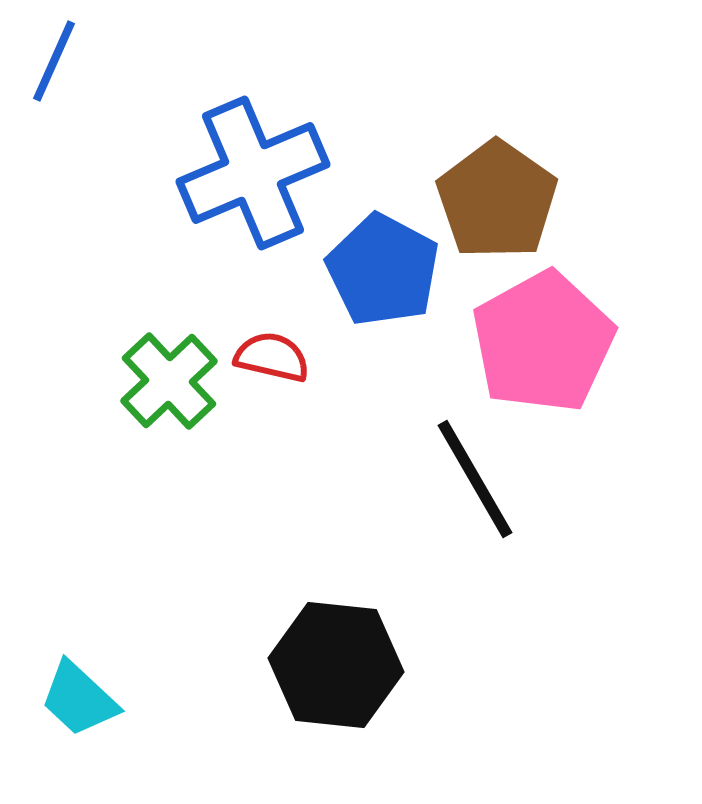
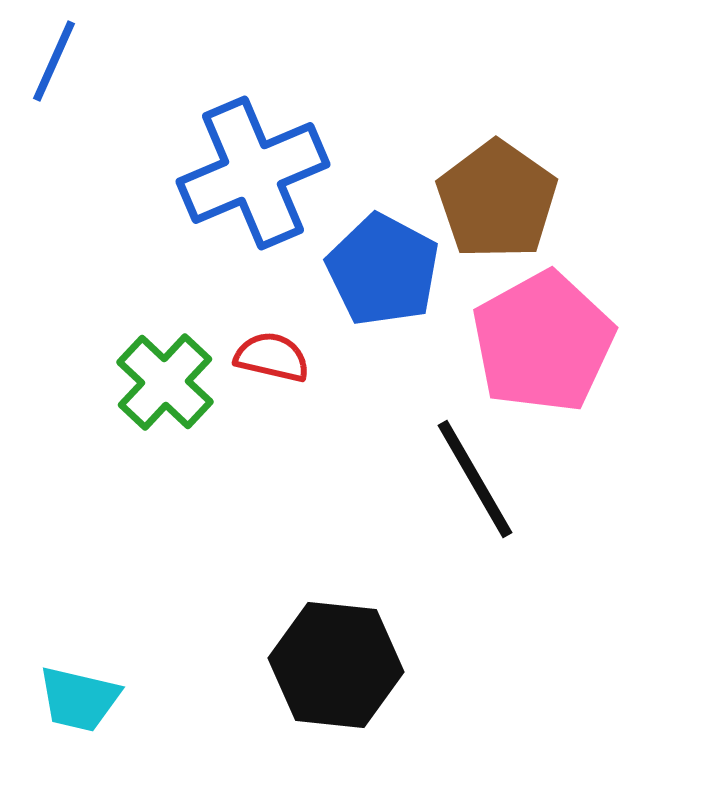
green cross: moved 4 px left, 1 px down; rotated 4 degrees counterclockwise
cyan trapezoid: rotated 30 degrees counterclockwise
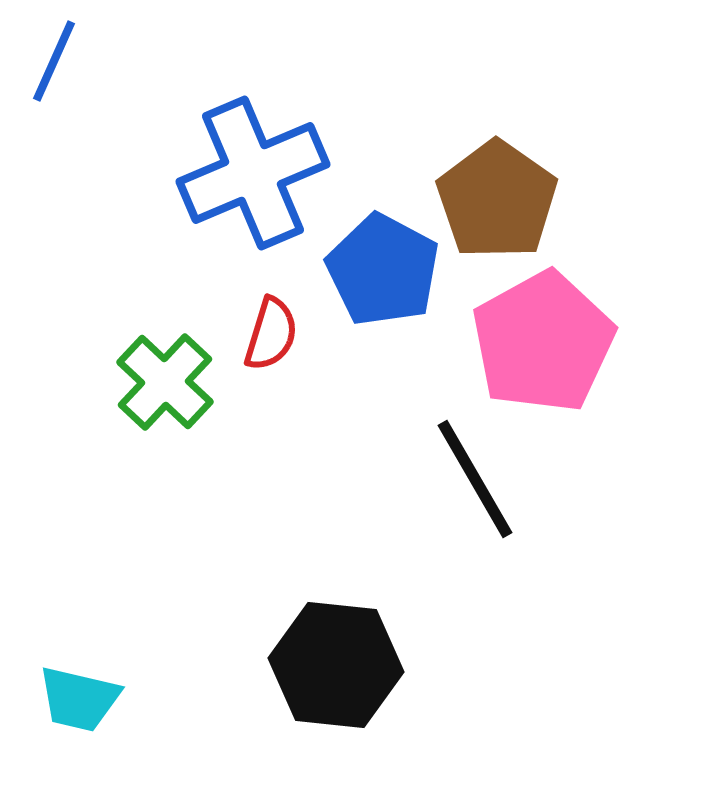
red semicircle: moved 1 px left, 23 px up; rotated 94 degrees clockwise
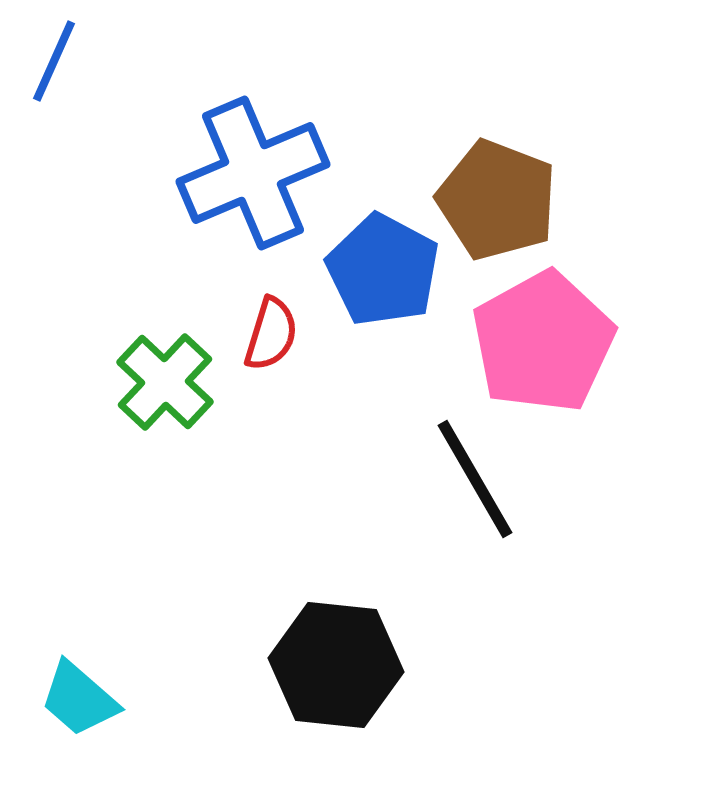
brown pentagon: rotated 14 degrees counterclockwise
cyan trapezoid: rotated 28 degrees clockwise
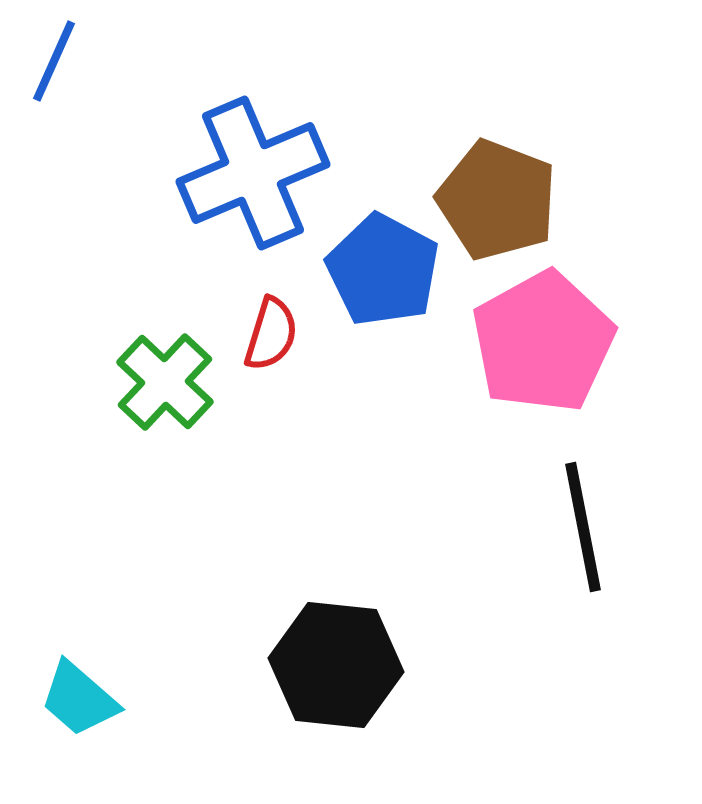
black line: moved 108 px right, 48 px down; rotated 19 degrees clockwise
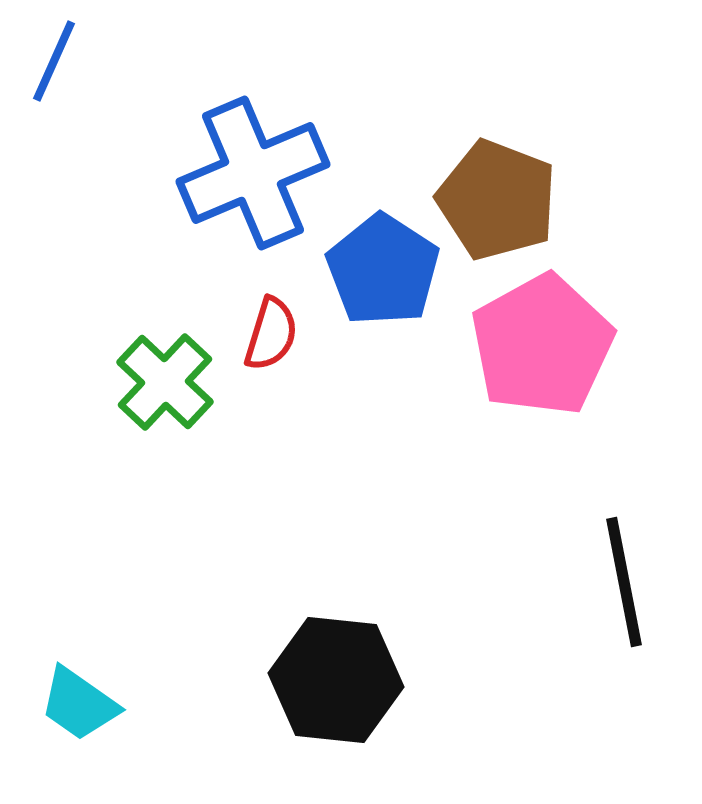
blue pentagon: rotated 5 degrees clockwise
pink pentagon: moved 1 px left, 3 px down
black line: moved 41 px right, 55 px down
black hexagon: moved 15 px down
cyan trapezoid: moved 5 px down; rotated 6 degrees counterclockwise
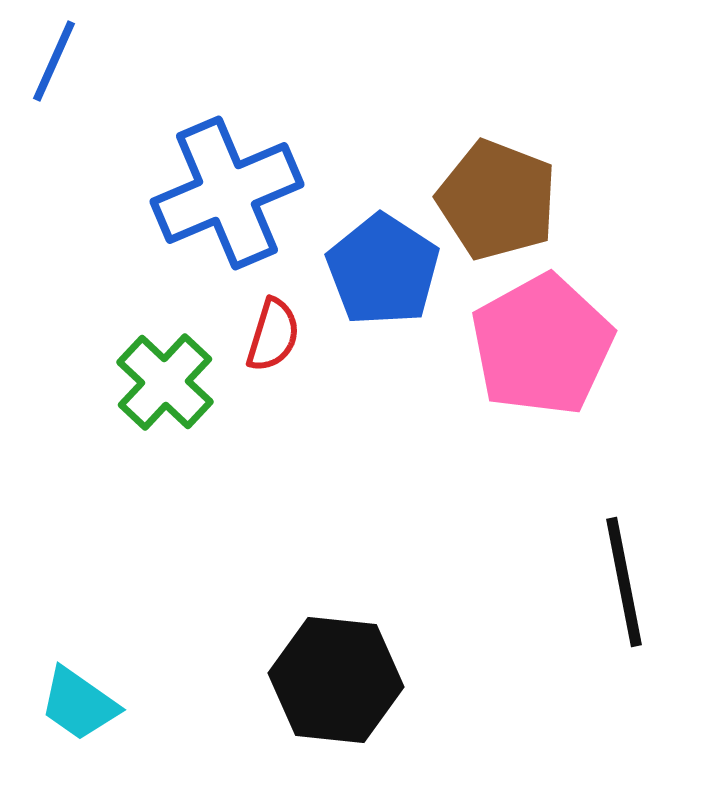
blue cross: moved 26 px left, 20 px down
red semicircle: moved 2 px right, 1 px down
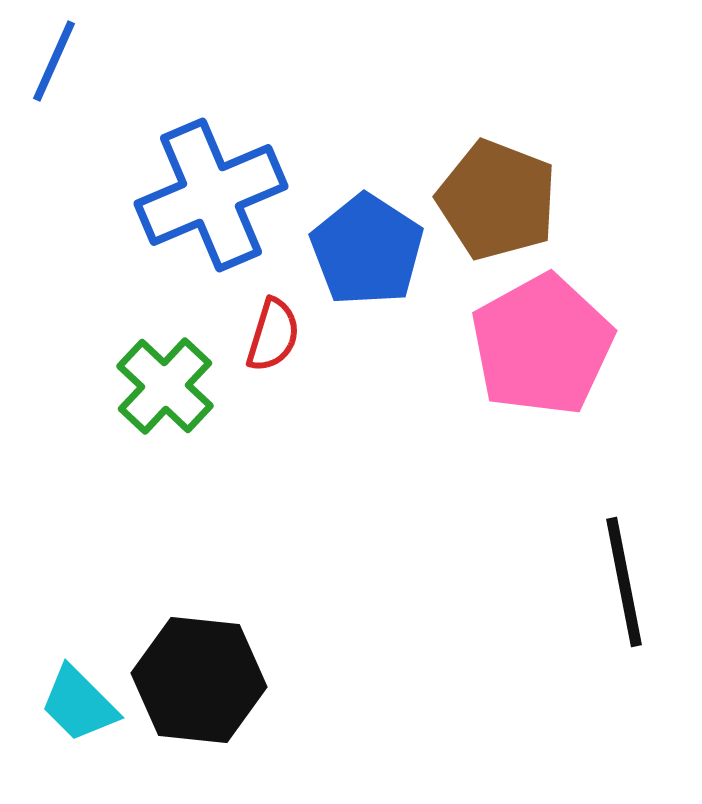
blue cross: moved 16 px left, 2 px down
blue pentagon: moved 16 px left, 20 px up
green cross: moved 4 px down
black hexagon: moved 137 px left
cyan trapezoid: rotated 10 degrees clockwise
